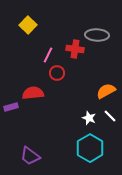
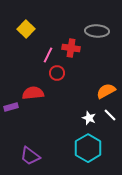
yellow square: moved 2 px left, 4 px down
gray ellipse: moved 4 px up
red cross: moved 4 px left, 1 px up
white line: moved 1 px up
cyan hexagon: moved 2 px left
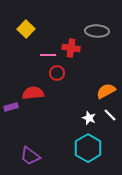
pink line: rotated 63 degrees clockwise
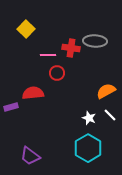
gray ellipse: moved 2 px left, 10 px down
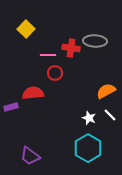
red circle: moved 2 px left
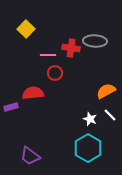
white star: moved 1 px right, 1 px down
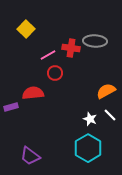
pink line: rotated 28 degrees counterclockwise
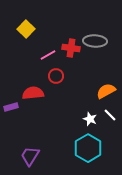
red circle: moved 1 px right, 3 px down
purple trapezoid: rotated 85 degrees clockwise
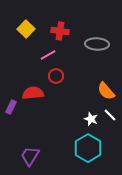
gray ellipse: moved 2 px right, 3 px down
red cross: moved 11 px left, 17 px up
orange semicircle: rotated 102 degrees counterclockwise
purple rectangle: rotated 48 degrees counterclockwise
white star: moved 1 px right
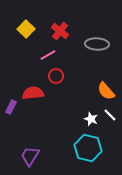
red cross: rotated 30 degrees clockwise
cyan hexagon: rotated 16 degrees counterclockwise
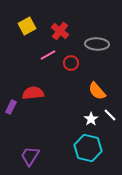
yellow square: moved 1 px right, 3 px up; rotated 18 degrees clockwise
red circle: moved 15 px right, 13 px up
orange semicircle: moved 9 px left
white star: rotated 16 degrees clockwise
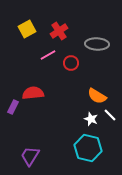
yellow square: moved 3 px down
red cross: moved 1 px left; rotated 18 degrees clockwise
orange semicircle: moved 5 px down; rotated 18 degrees counterclockwise
purple rectangle: moved 2 px right
white star: rotated 16 degrees counterclockwise
